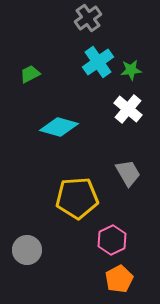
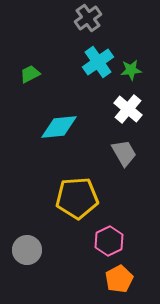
cyan diamond: rotated 21 degrees counterclockwise
gray trapezoid: moved 4 px left, 20 px up
pink hexagon: moved 3 px left, 1 px down
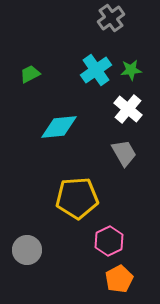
gray cross: moved 23 px right
cyan cross: moved 2 px left, 8 px down
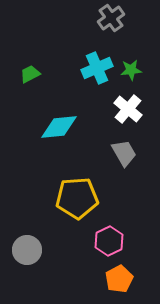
cyan cross: moved 1 px right, 2 px up; rotated 12 degrees clockwise
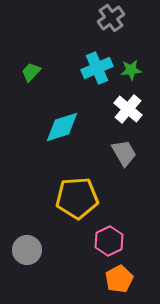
green trapezoid: moved 1 px right, 2 px up; rotated 20 degrees counterclockwise
cyan diamond: moved 3 px right; rotated 12 degrees counterclockwise
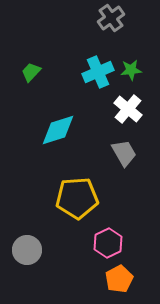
cyan cross: moved 1 px right, 4 px down
cyan diamond: moved 4 px left, 3 px down
pink hexagon: moved 1 px left, 2 px down
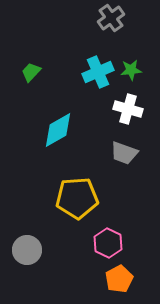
white cross: rotated 24 degrees counterclockwise
cyan diamond: rotated 12 degrees counterclockwise
gray trapezoid: rotated 140 degrees clockwise
pink hexagon: rotated 8 degrees counterclockwise
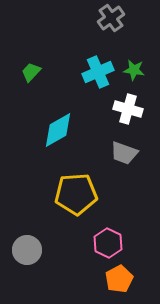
green star: moved 3 px right; rotated 15 degrees clockwise
yellow pentagon: moved 1 px left, 4 px up
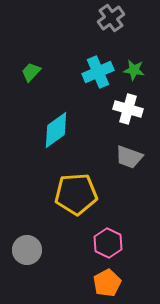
cyan diamond: moved 2 px left; rotated 6 degrees counterclockwise
gray trapezoid: moved 5 px right, 4 px down
orange pentagon: moved 12 px left, 4 px down
